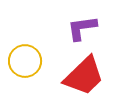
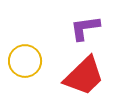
purple L-shape: moved 3 px right
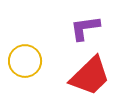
red trapezoid: moved 6 px right
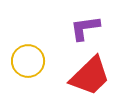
yellow circle: moved 3 px right
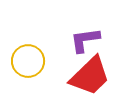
purple L-shape: moved 12 px down
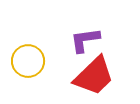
red trapezoid: moved 4 px right
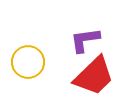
yellow circle: moved 1 px down
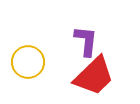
purple L-shape: moved 1 px right, 1 px down; rotated 104 degrees clockwise
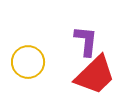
red trapezoid: moved 1 px right, 1 px up
